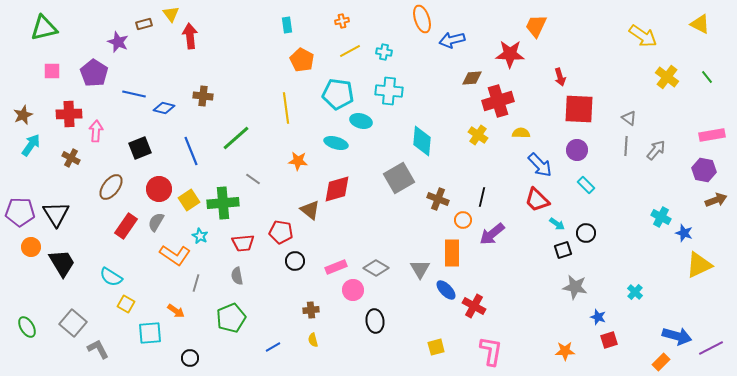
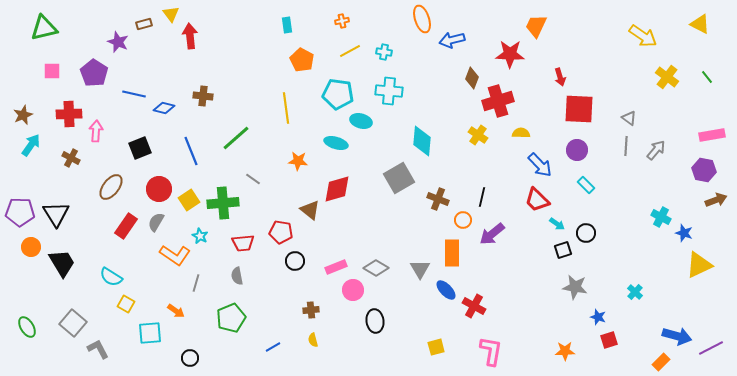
brown diamond at (472, 78): rotated 65 degrees counterclockwise
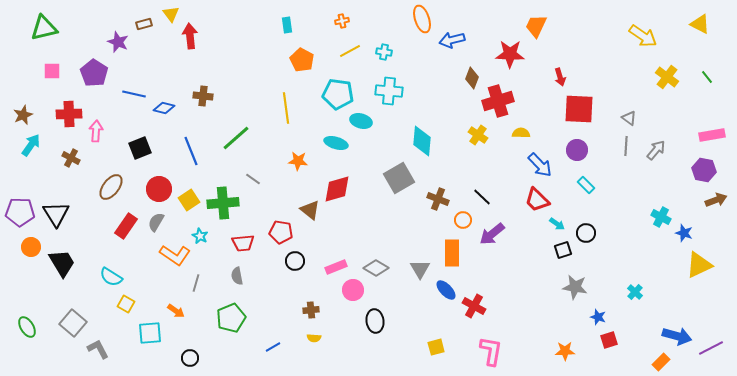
black line at (482, 197): rotated 60 degrees counterclockwise
yellow semicircle at (313, 340): moved 1 px right, 2 px up; rotated 72 degrees counterclockwise
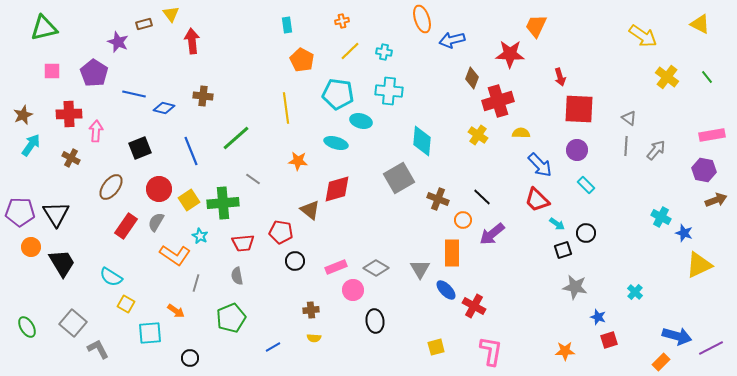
red arrow at (190, 36): moved 2 px right, 5 px down
yellow line at (350, 51): rotated 15 degrees counterclockwise
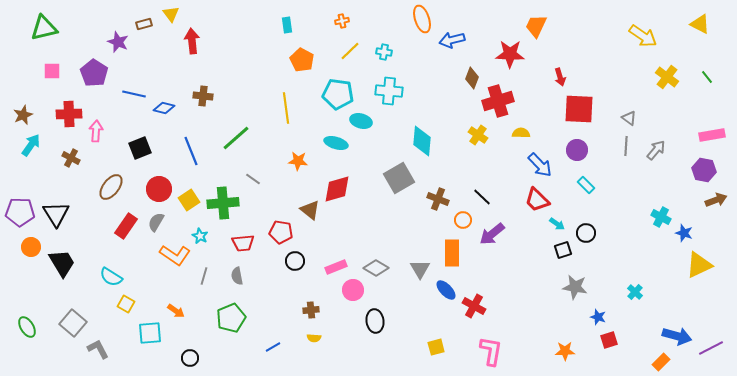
gray line at (196, 283): moved 8 px right, 7 px up
